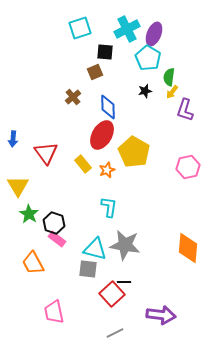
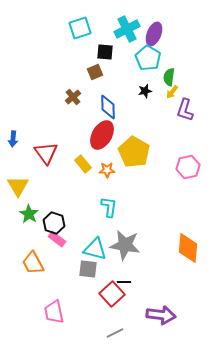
orange star: rotated 21 degrees clockwise
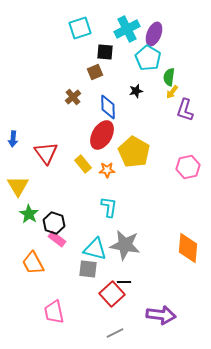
black star: moved 9 px left
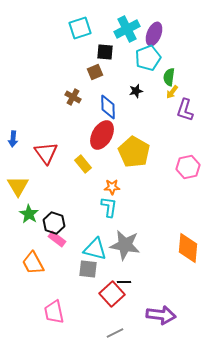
cyan pentagon: rotated 20 degrees clockwise
brown cross: rotated 21 degrees counterclockwise
orange star: moved 5 px right, 17 px down
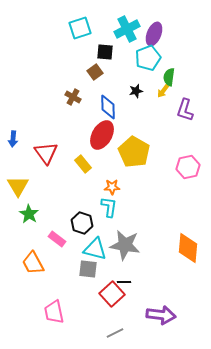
brown square: rotated 14 degrees counterclockwise
yellow arrow: moved 9 px left, 1 px up
black hexagon: moved 28 px right
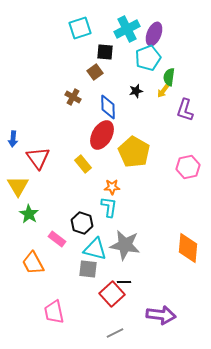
red triangle: moved 8 px left, 5 px down
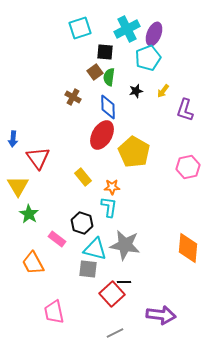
green semicircle: moved 60 px left
yellow rectangle: moved 13 px down
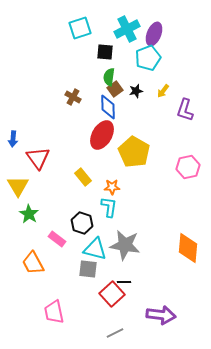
brown square: moved 20 px right, 17 px down
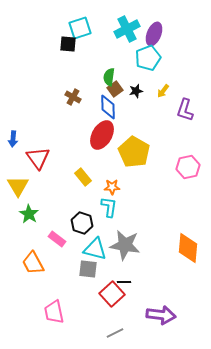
black square: moved 37 px left, 8 px up
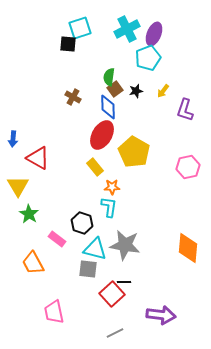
red triangle: rotated 25 degrees counterclockwise
yellow rectangle: moved 12 px right, 10 px up
